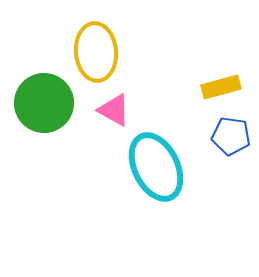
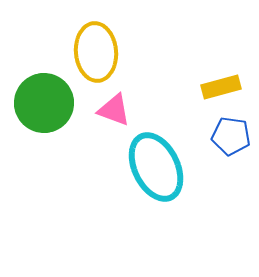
pink triangle: rotated 9 degrees counterclockwise
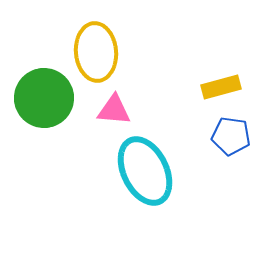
green circle: moved 5 px up
pink triangle: rotated 15 degrees counterclockwise
cyan ellipse: moved 11 px left, 4 px down
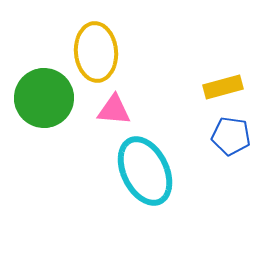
yellow rectangle: moved 2 px right
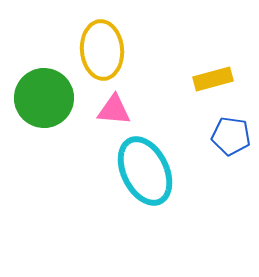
yellow ellipse: moved 6 px right, 2 px up
yellow rectangle: moved 10 px left, 8 px up
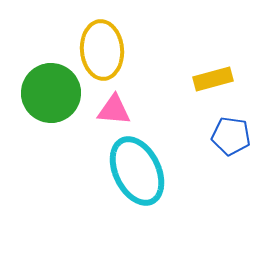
green circle: moved 7 px right, 5 px up
cyan ellipse: moved 8 px left
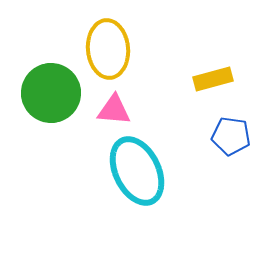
yellow ellipse: moved 6 px right, 1 px up
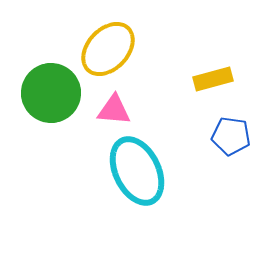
yellow ellipse: rotated 48 degrees clockwise
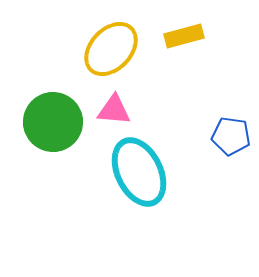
yellow ellipse: moved 3 px right
yellow rectangle: moved 29 px left, 43 px up
green circle: moved 2 px right, 29 px down
cyan ellipse: moved 2 px right, 1 px down
